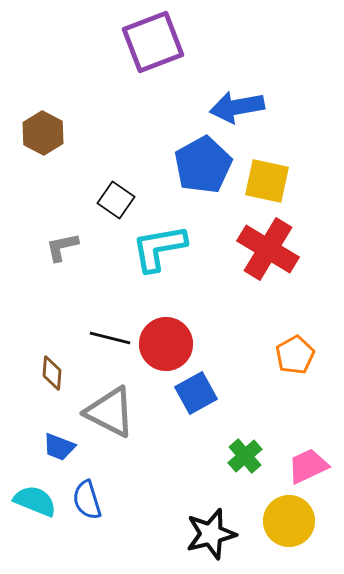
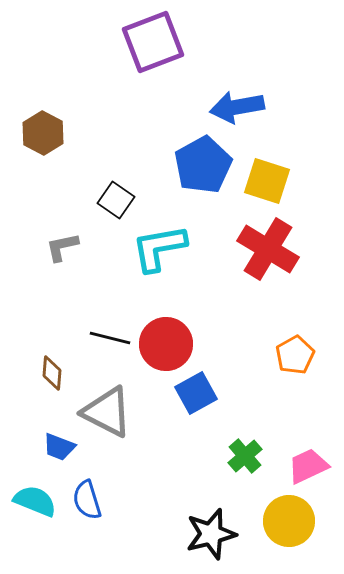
yellow square: rotated 6 degrees clockwise
gray triangle: moved 3 px left
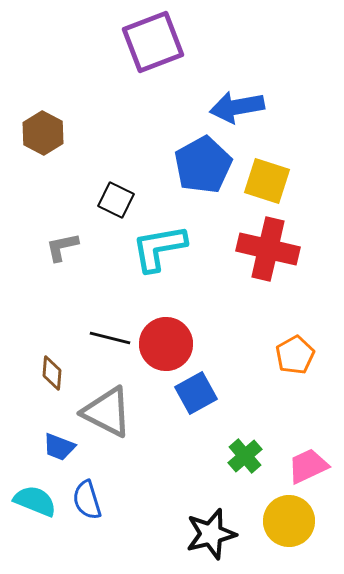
black square: rotated 9 degrees counterclockwise
red cross: rotated 18 degrees counterclockwise
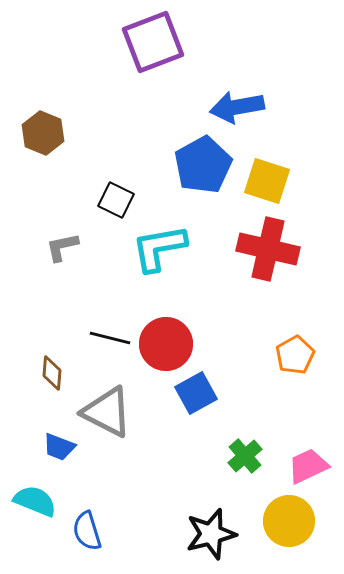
brown hexagon: rotated 6 degrees counterclockwise
blue semicircle: moved 31 px down
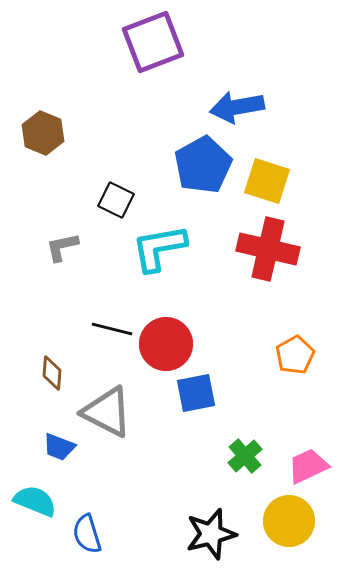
black line: moved 2 px right, 9 px up
blue square: rotated 18 degrees clockwise
blue semicircle: moved 3 px down
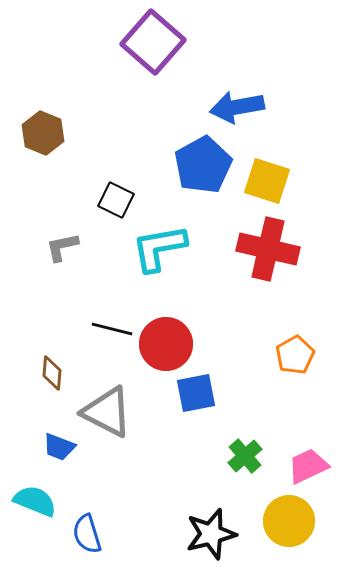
purple square: rotated 28 degrees counterclockwise
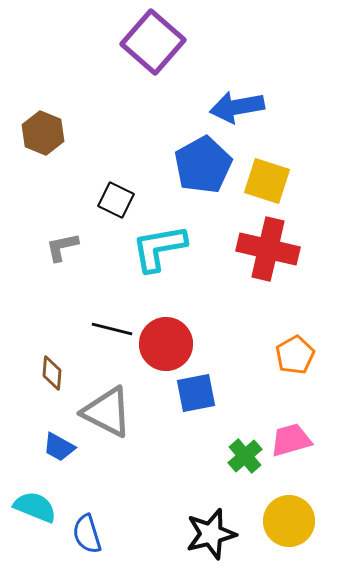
blue trapezoid: rotated 8 degrees clockwise
pink trapezoid: moved 17 px left, 26 px up; rotated 9 degrees clockwise
cyan semicircle: moved 6 px down
